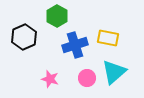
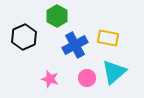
blue cross: rotated 10 degrees counterclockwise
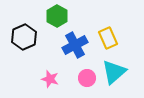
yellow rectangle: rotated 55 degrees clockwise
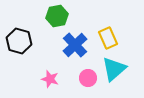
green hexagon: rotated 20 degrees clockwise
black hexagon: moved 5 px left, 4 px down; rotated 20 degrees counterclockwise
blue cross: rotated 15 degrees counterclockwise
cyan triangle: moved 3 px up
pink circle: moved 1 px right
